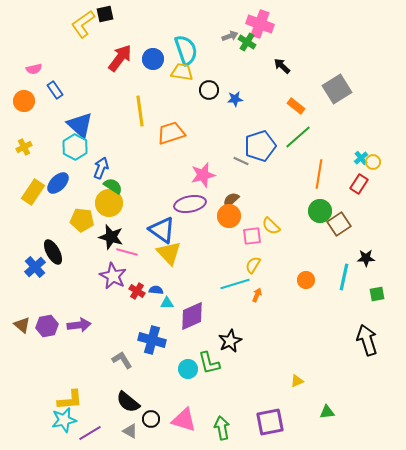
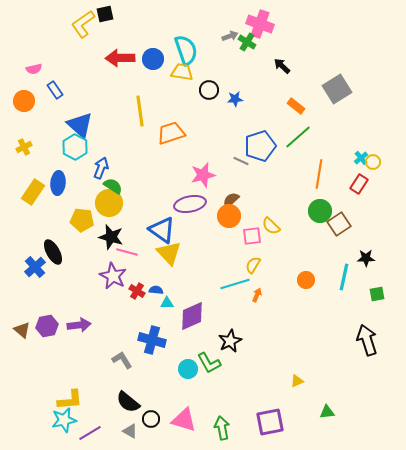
red arrow at (120, 58): rotated 128 degrees counterclockwise
blue ellipse at (58, 183): rotated 40 degrees counterclockwise
brown triangle at (22, 325): moved 5 px down
green L-shape at (209, 363): rotated 15 degrees counterclockwise
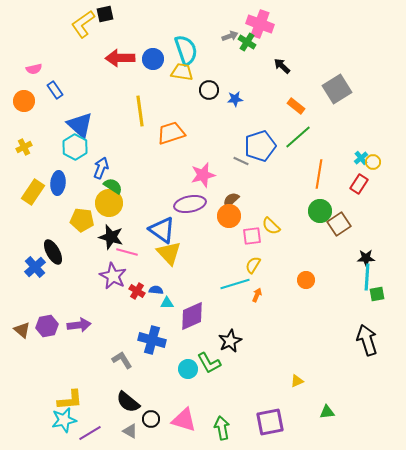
cyan line at (344, 277): moved 23 px right; rotated 8 degrees counterclockwise
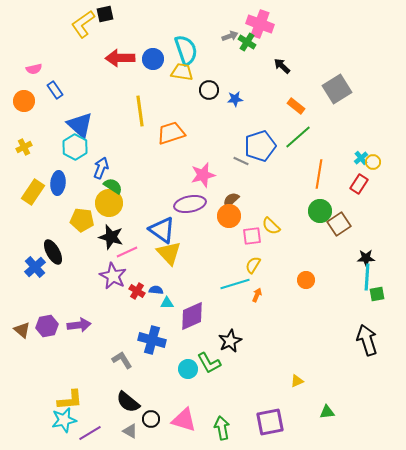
pink line at (127, 252): rotated 40 degrees counterclockwise
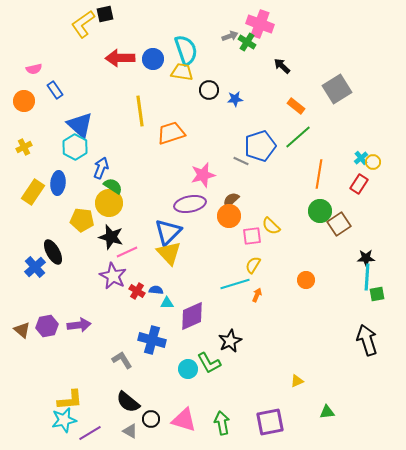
blue triangle at (162, 230): moved 6 px right, 2 px down; rotated 40 degrees clockwise
green arrow at (222, 428): moved 5 px up
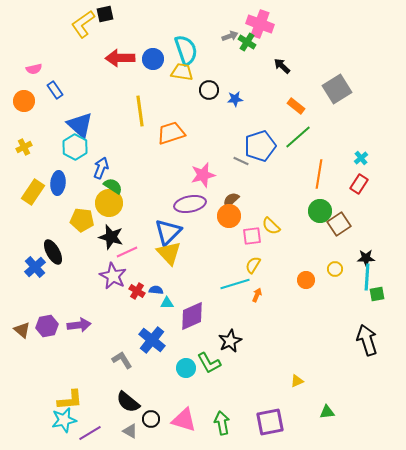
yellow circle at (373, 162): moved 38 px left, 107 px down
blue cross at (152, 340): rotated 24 degrees clockwise
cyan circle at (188, 369): moved 2 px left, 1 px up
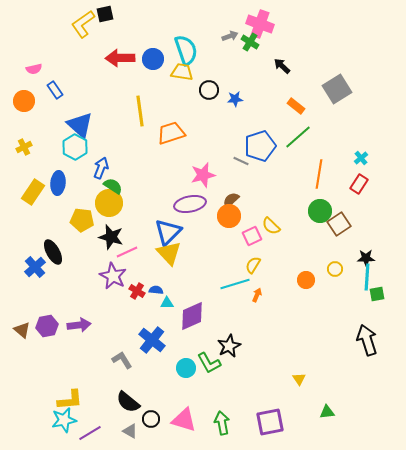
green cross at (247, 42): moved 3 px right
pink square at (252, 236): rotated 18 degrees counterclockwise
black star at (230, 341): moved 1 px left, 5 px down
yellow triangle at (297, 381): moved 2 px right, 2 px up; rotated 40 degrees counterclockwise
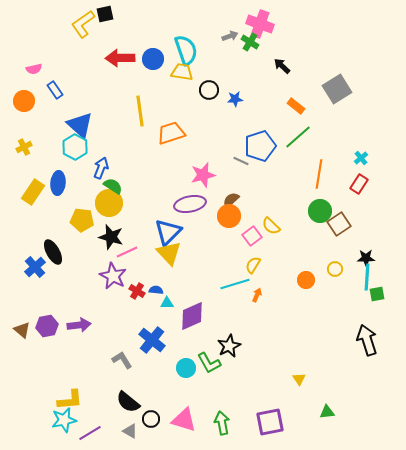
pink square at (252, 236): rotated 12 degrees counterclockwise
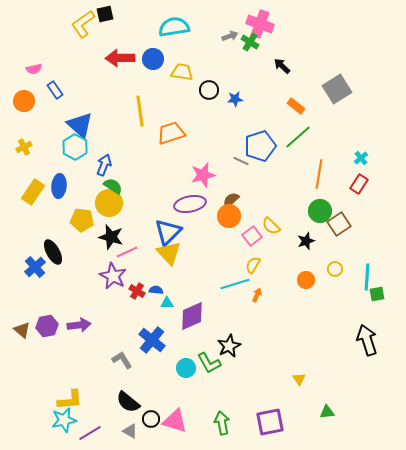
cyan semicircle at (186, 50): moved 12 px left, 23 px up; rotated 80 degrees counterclockwise
blue arrow at (101, 168): moved 3 px right, 3 px up
blue ellipse at (58, 183): moved 1 px right, 3 px down
black star at (366, 258): moved 60 px left, 17 px up; rotated 18 degrees counterclockwise
pink triangle at (184, 420): moved 9 px left, 1 px down
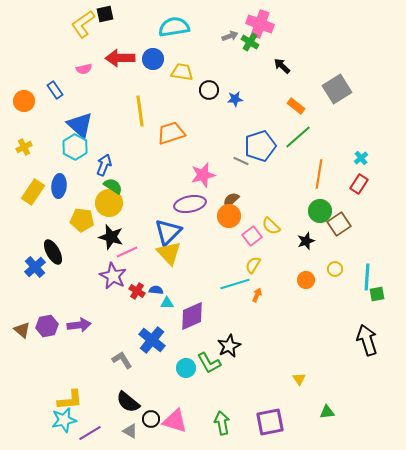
pink semicircle at (34, 69): moved 50 px right
